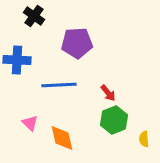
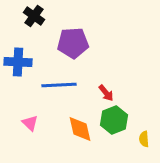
purple pentagon: moved 4 px left
blue cross: moved 1 px right, 2 px down
red arrow: moved 2 px left
orange diamond: moved 18 px right, 9 px up
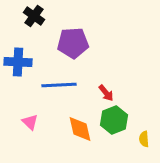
pink triangle: moved 1 px up
